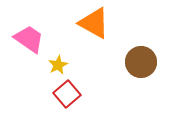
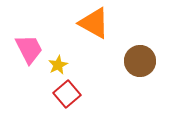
pink trapezoid: moved 10 px down; rotated 28 degrees clockwise
brown circle: moved 1 px left, 1 px up
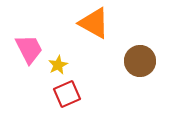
red square: rotated 16 degrees clockwise
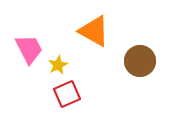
orange triangle: moved 8 px down
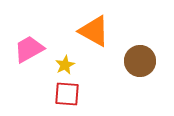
pink trapezoid: rotated 92 degrees counterclockwise
yellow star: moved 7 px right
red square: rotated 28 degrees clockwise
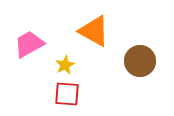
pink trapezoid: moved 5 px up
